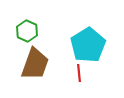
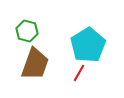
green hexagon: rotated 10 degrees counterclockwise
red line: rotated 36 degrees clockwise
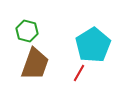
cyan pentagon: moved 5 px right
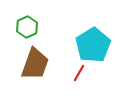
green hexagon: moved 4 px up; rotated 20 degrees clockwise
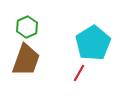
cyan pentagon: moved 2 px up
brown trapezoid: moved 9 px left, 4 px up
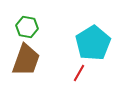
green hexagon: rotated 25 degrees counterclockwise
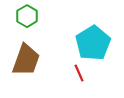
green hexagon: moved 11 px up; rotated 20 degrees clockwise
red line: rotated 54 degrees counterclockwise
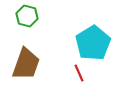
green hexagon: rotated 15 degrees counterclockwise
brown trapezoid: moved 4 px down
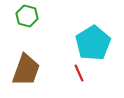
brown trapezoid: moved 6 px down
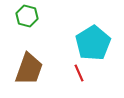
brown trapezoid: moved 3 px right, 1 px up
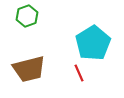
green hexagon: rotated 25 degrees clockwise
brown trapezoid: rotated 56 degrees clockwise
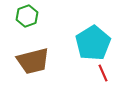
brown trapezoid: moved 4 px right, 8 px up
red line: moved 24 px right
